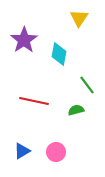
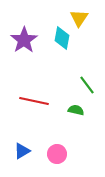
cyan diamond: moved 3 px right, 16 px up
green semicircle: rotated 28 degrees clockwise
pink circle: moved 1 px right, 2 px down
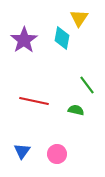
blue triangle: rotated 24 degrees counterclockwise
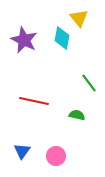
yellow triangle: rotated 12 degrees counterclockwise
purple star: rotated 12 degrees counterclockwise
green line: moved 2 px right, 2 px up
green semicircle: moved 1 px right, 5 px down
pink circle: moved 1 px left, 2 px down
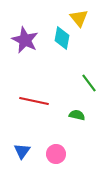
purple star: moved 1 px right
pink circle: moved 2 px up
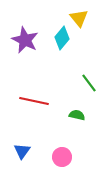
cyan diamond: rotated 30 degrees clockwise
pink circle: moved 6 px right, 3 px down
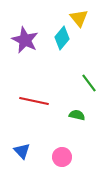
blue triangle: rotated 18 degrees counterclockwise
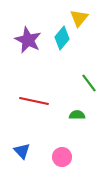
yellow triangle: rotated 18 degrees clockwise
purple star: moved 3 px right
green semicircle: rotated 14 degrees counterclockwise
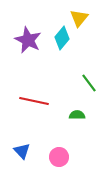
pink circle: moved 3 px left
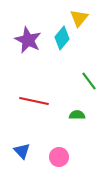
green line: moved 2 px up
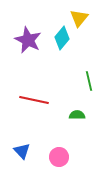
green line: rotated 24 degrees clockwise
red line: moved 1 px up
